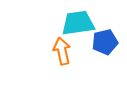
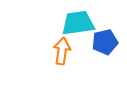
orange arrow: rotated 20 degrees clockwise
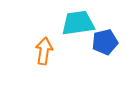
orange arrow: moved 18 px left
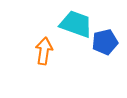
cyan trapezoid: moved 2 px left, 1 px down; rotated 28 degrees clockwise
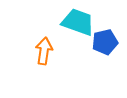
cyan trapezoid: moved 2 px right, 2 px up
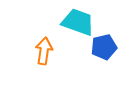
blue pentagon: moved 1 px left, 5 px down
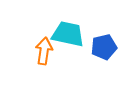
cyan trapezoid: moved 10 px left, 12 px down; rotated 8 degrees counterclockwise
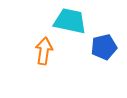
cyan trapezoid: moved 2 px right, 13 px up
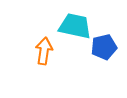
cyan trapezoid: moved 5 px right, 5 px down
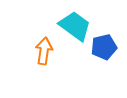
cyan trapezoid: rotated 24 degrees clockwise
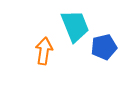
cyan trapezoid: rotated 32 degrees clockwise
